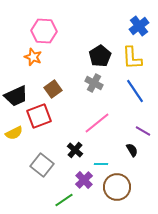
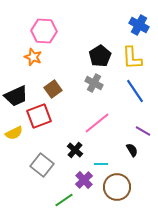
blue cross: moved 1 px up; rotated 24 degrees counterclockwise
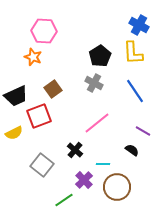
yellow L-shape: moved 1 px right, 5 px up
black semicircle: rotated 24 degrees counterclockwise
cyan line: moved 2 px right
